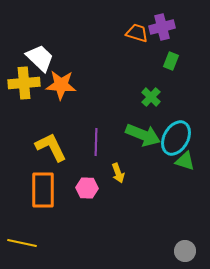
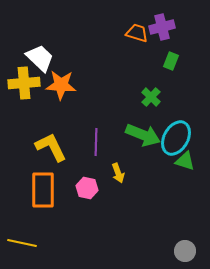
pink hexagon: rotated 10 degrees clockwise
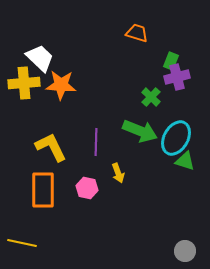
purple cross: moved 15 px right, 50 px down
green arrow: moved 3 px left, 4 px up
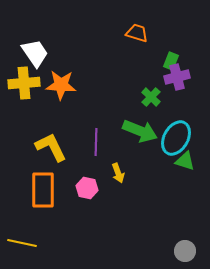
white trapezoid: moved 5 px left, 5 px up; rotated 12 degrees clockwise
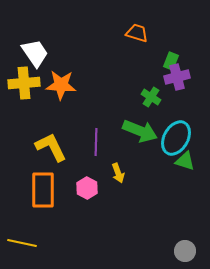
green cross: rotated 12 degrees counterclockwise
pink hexagon: rotated 15 degrees clockwise
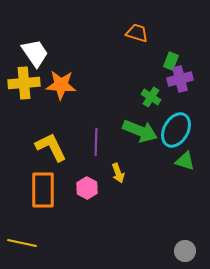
purple cross: moved 3 px right, 2 px down
cyan ellipse: moved 8 px up
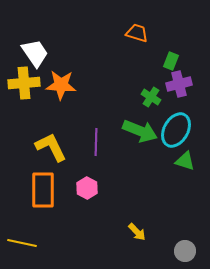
purple cross: moved 1 px left, 5 px down
yellow arrow: moved 19 px right, 59 px down; rotated 24 degrees counterclockwise
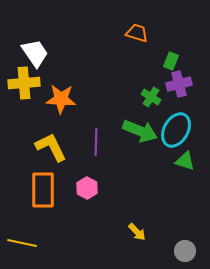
orange star: moved 14 px down
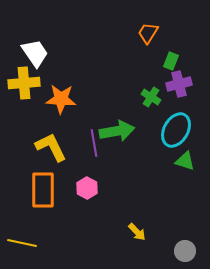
orange trapezoid: moved 11 px right; rotated 75 degrees counterclockwise
green arrow: moved 23 px left; rotated 32 degrees counterclockwise
purple line: moved 2 px left, 1 px down; rotated 12 degrees counterclockwise
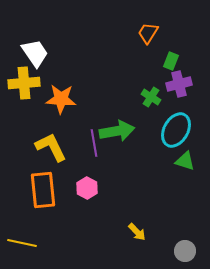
orange rectangle: rotated 6 degrees counterclockwise
